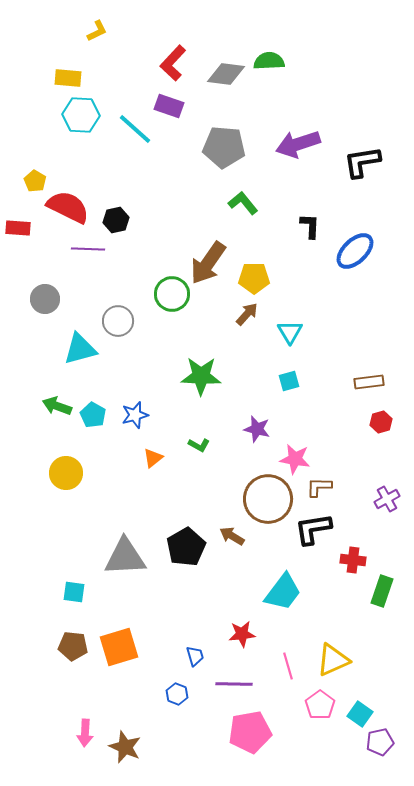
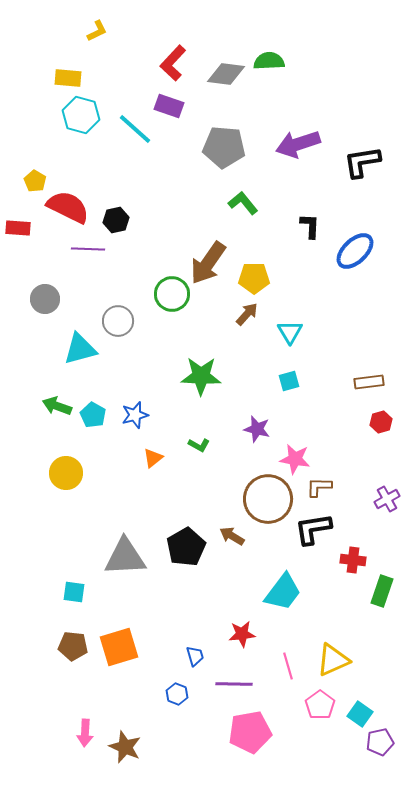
cyan hexagon at (81, 115): rotated 12 degrees clockwise
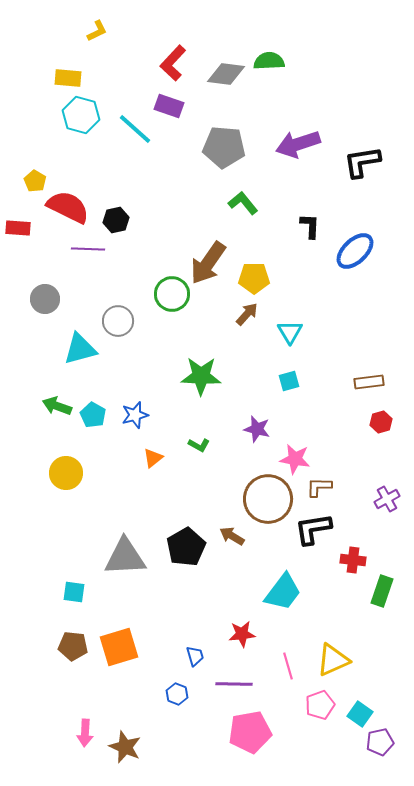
pink pentagon at (320, 705): rotated 16 degrees clockwise
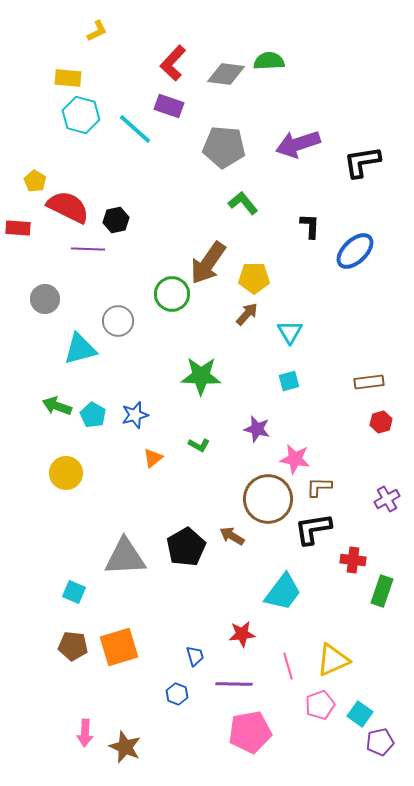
cyan square at (74, 592): rotated 15 degrees clockwise
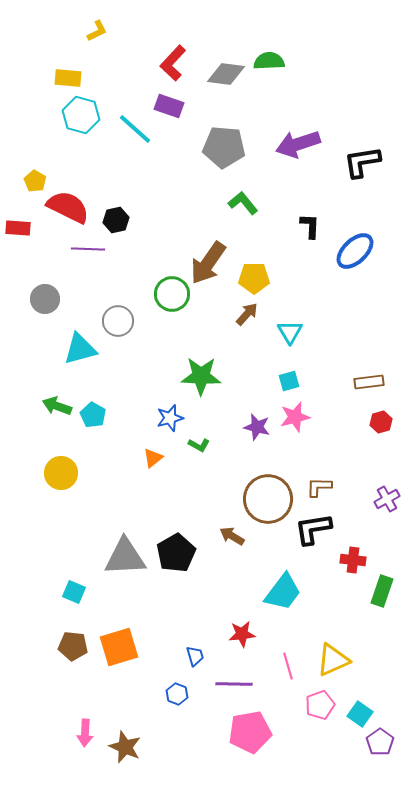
blue star at (135, 415): moved 35 px right, 3 px down
purple star at (257, 429): moved 2 px up
pink star at (295, 459): moved 42 px up; rotated 24 degrees counterclockwise
yellow circle at (66, 473): moved 5 px left
black pentagon at (186, 547): moved 10 px left, 6 px down
purple pentagon at (380, 742): rotated 24 degrees counterclockwise
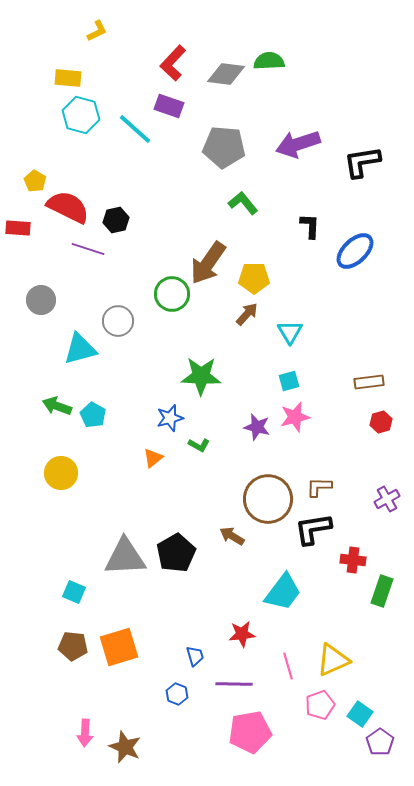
purple line at (88, 249): rotated 16 degrees clockwise
gray circle at (45, 299): moved 4 px left, 1 px down
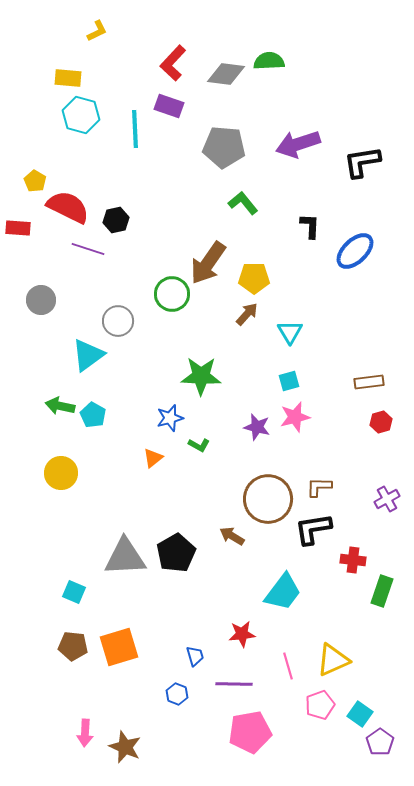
cyan line at (135, 129): rotated 45 degrees clockwise
cyan triangle at (80, 349): moved 8 px right, 6 px down; rotated 21 degrees counterclockwise
green arrow at (57, 406): moved 3 px right; rotated 8 degrees counterclockwise
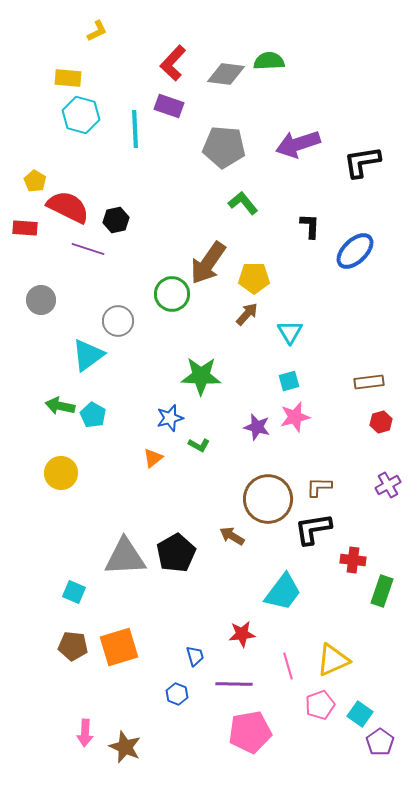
red rectangle at (18, 228): moved 7 px right
purple cross at (387, 499): moved 1 px right, 14 px up
